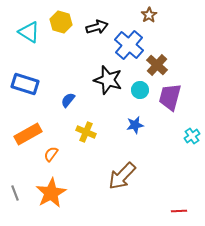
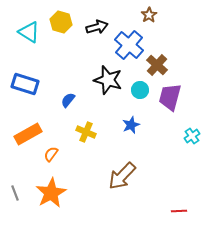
blue star: moved 4 px left; rotated 12 degrees counterclockwise
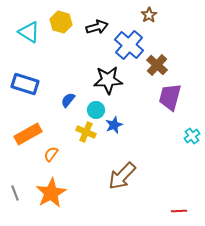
black star: rotated 20 degrees counterclockwise
cyan circle: moved 44 px left, 20 px down
blue star: moved 17 px left
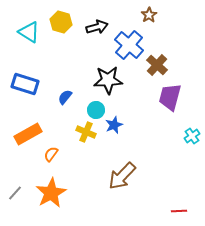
blue semicircle: moved 3 px left, 3 px up
gray line: rotated 63 degrees clockwise
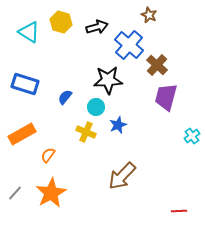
brown star: rotated 14 degrees counterclockwise
purple trapezoid: moved 4 px left
cyan circle: moved 3 px up
blue star: moved 4 px right
orange rectangle: moved 6 px left
orange semicircle: moved 3 px left, 1 px down
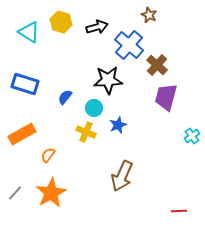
cyan circle: moved 2 px left, 1 px down
brown arrow: rotated 20 degrees counterclockwise
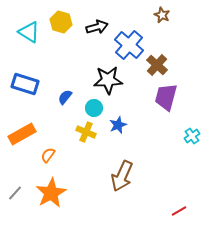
brown star: moved 13 px right
red line: rotated 28 degrees counterclockwise
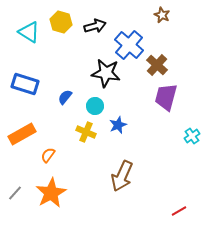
black arrow: moved 2 px left, 1 px up
black star: moved 2 px left, 7 px up; rotated 12 degrees clockwise
cyan circle: moved 1 px right, 2 px up
